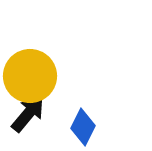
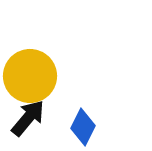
black arrow: moved 4 px down
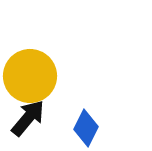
blue diamond: moved 3 px right, 1 px down
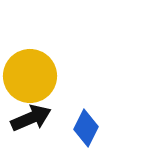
black arrow: moved 3 px right; rotated 27 degrees clockwise
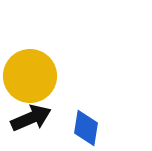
blue diamond: rotated 18 degrees counterclockwise
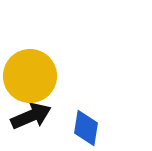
black arrow: moved 2 px up
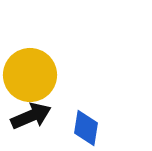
yellow circle: moved 1 px up
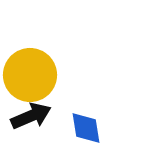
blue diamond: rotated 18 degrees counterclockwise
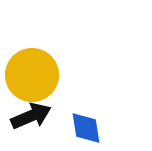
yellow circle: moved 2 px right
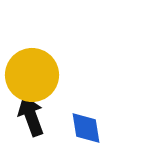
black arrow: rotated 87 degrees counterclockwise
